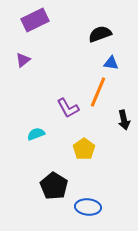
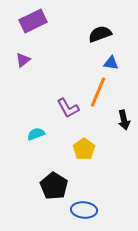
purple rectangle: moved 2 px left, 1 px down
blue ellipse: moved 4 px left, 3 px down
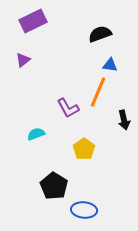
blue triangle: moved 1 px left, 2 px down
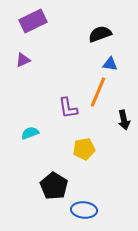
purple triangle: rotated 14 degrees clockwise
blue triangle: moved 1 px up
purple L-shape: rotated 20 degrees clockwise
cyan semicircle: moved 6 px left, 1 px up
yellow pentagon: rotated 25 degrees clockwise
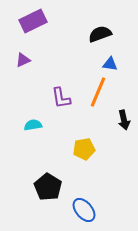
purple L-shape: moved 7 px left, 10 px up
cyan semicircle: moved 3 px right, 8 px up; rotated 12 degrees clockwise
black pentagon: moved 6 px left, 1 px down
blue ellipse: rotated 45 degrees clockwise
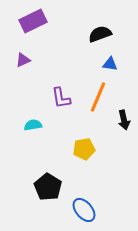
orange line: moved 5 px down
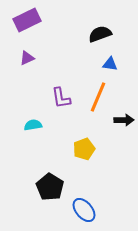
purple rectangle: moved 6 px left, 1 px up
purple triangle: moved 4 px right, 2 px up
black arrow: rotated 78 degrees counterclockwise
yellow pentagon: rotated 10 degrees counterclockwise
black pentagon: moved 2 px right
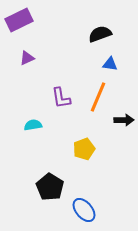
purple rectangle: moved 8 px left
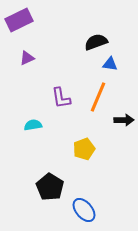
black semicircle: moved 4 px left, 8 px down
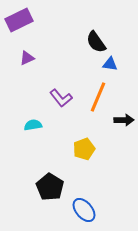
black semicircle: rotated 105 degrees counterclockwise
purple L-shape: rotated 30 degrees counterclockwise
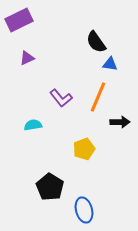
black arrow: moved 4 px left, 2 px down
blue ellipse: rotated 25 degrees clockwise
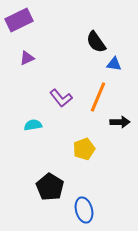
blue triangle: moved 4 px right
